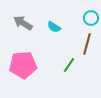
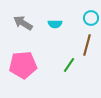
cyan semicircle: moved 1 px right, 3 px up; rotated 32 degrees counterclockwise
brown line: moved 1 px down
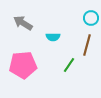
cyan semicircle: moved 2 px left, 13 px down
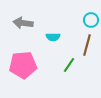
cyan circle: moved 2 px down
gray arrow: rotated 24 degrees counterclockwise
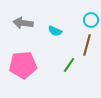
cyan semicircle: moved 2 px right, 6 px up; rotated 24 degrees clockwise
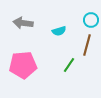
cyan semicircle: moved 4 px right; rotated 40 degrees counterclockwise
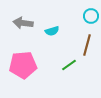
cyan circle: moved 4 px up
cyan semicircle: moved 7 px left
green line: rotated 21 degrees clockwise
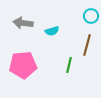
green line: rotated 42 degrees counterclockwise
